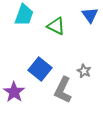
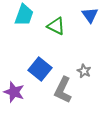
purple star: rotated 15 degrees counterclockwise
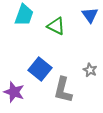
gray star: moved 6 px right, 1 px up
gray L-shape: rotated 12 degrees counterclockwise
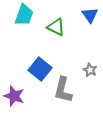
green triangle: moved 1 px down
purple star: moved 4 px down
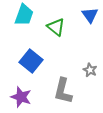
green triangle: rotated 12 degrees clockwise
blue square: moved 9 px left, 8 px up
gray L-shape: moved 1 px down
purple star: moved 7 px right, 1 px down
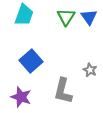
blue triangle: moved 1 px left, 2 px down
green triangle: moved 10 px right, 10 px up; rotated 24 degrees clockwise
blue square: rotated 10 degrees clockwise
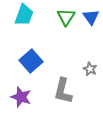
blue triangle: moved 2 px right
gray star: moved 1 px up
